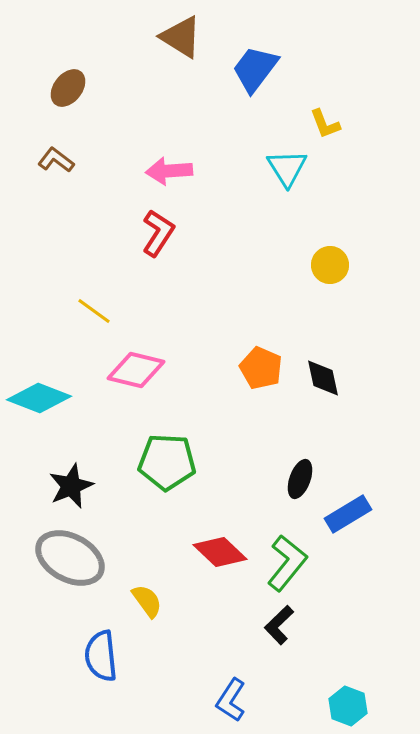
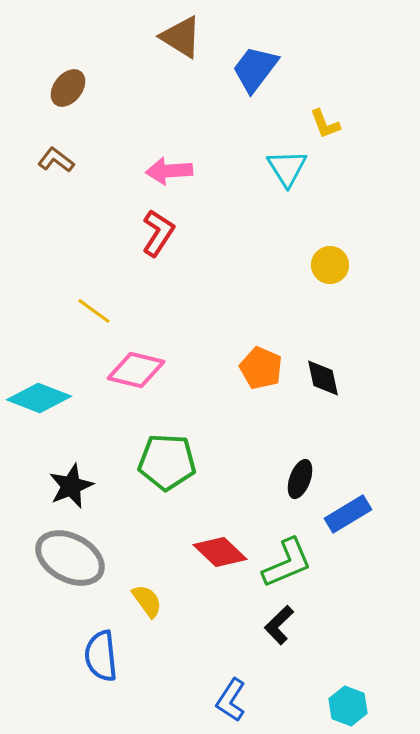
green L-shape: rotated 28 degrees clockwise
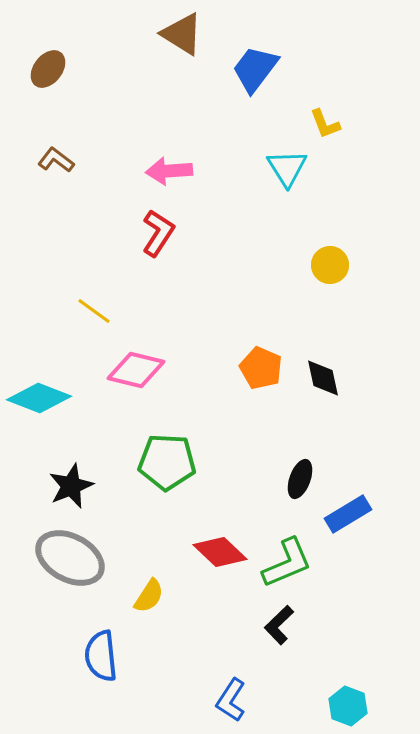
brown triangle: moved 1 px right, 3 px up
brown ellipse: moved 20 px left, 19 px up
yellow semicircle: moved 2 px right, 5 px up; rotated 69 degrees clockwise
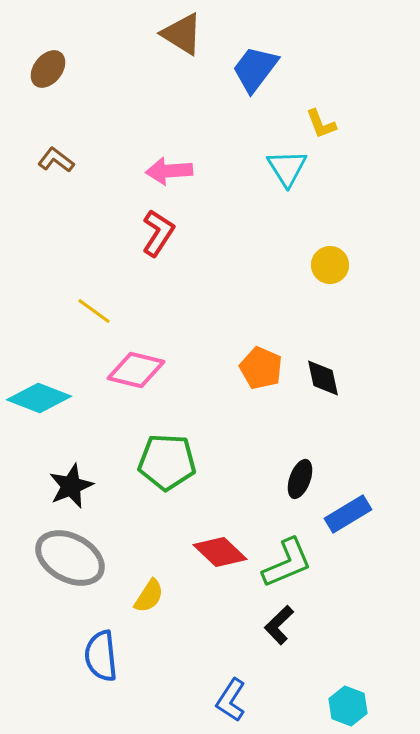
yellow L-shape: moved 4 px left
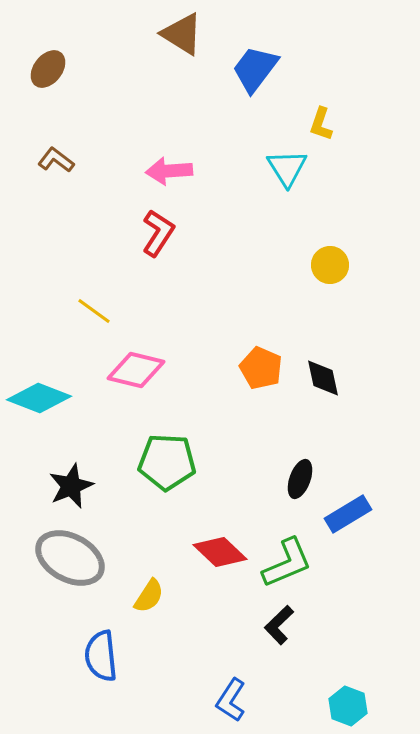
yellow L-shape: rotated 40 degrees clockwise
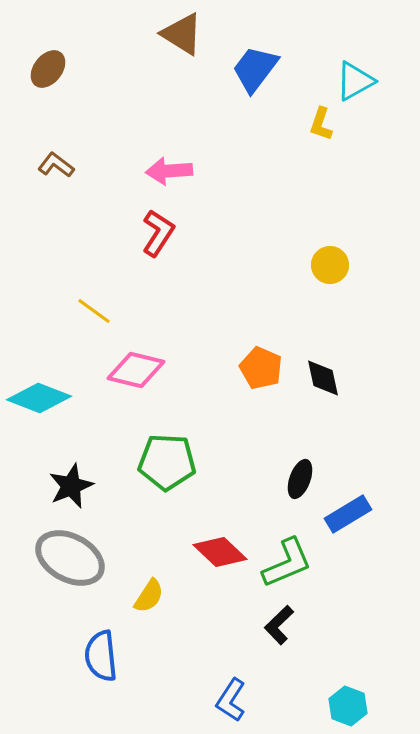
brown L-shape: moved 5 px down
cyan triangle: moved 68 px right, 87 px up; rotated 33 degrees clockwise
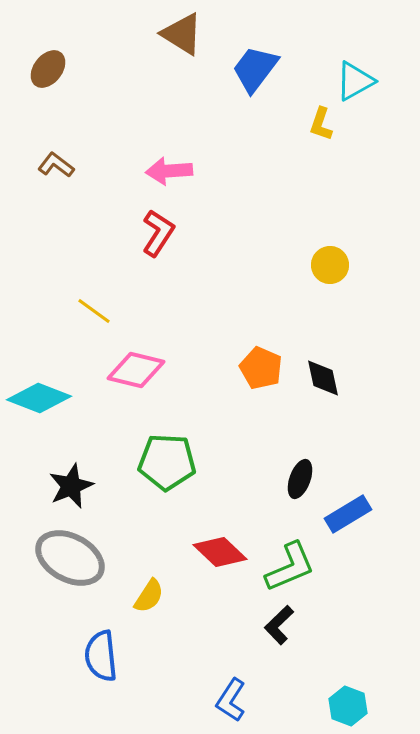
green L-shape: moved 3 px right, 4 px down
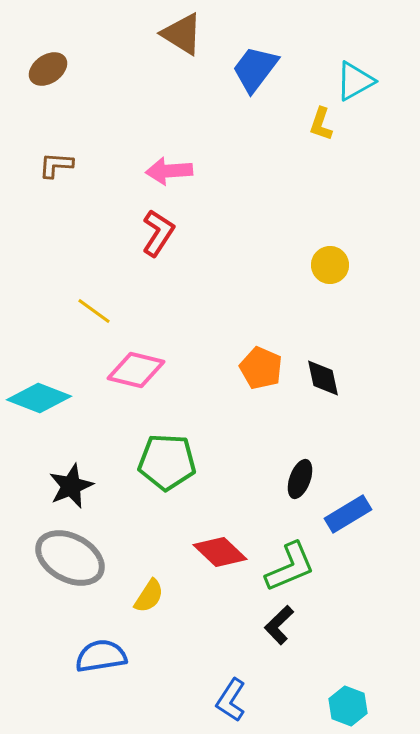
brown ellipse: rotated 18 degrees clockwise
brown L-shape: rotated 33 degrees counterclockwise
blue semicircle: rotated 87 degrees clockwise
